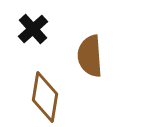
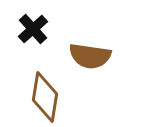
brown semicircle: rotated 78 degrees counterclockwise
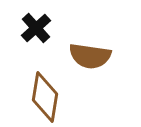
black cross: moved 3 px right, 1 px up
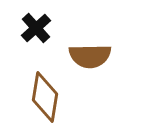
brown semicircle: rotated 9 degrees counterclockwise
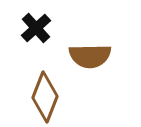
brown diamond: rotated 12 degrees clockwise
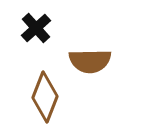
brown semicircle: moved 5 px down
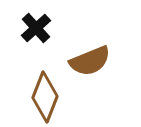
brown semicircle: rotated 21 degrees counterclockwise
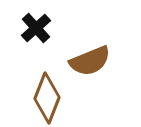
brown diamond: moved 2 px right, 1 px down
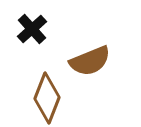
black cross: moved 4 px left, 1 px down
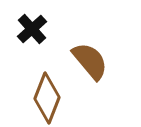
brown semicircle: rotated 108 degrees counterclockwise
